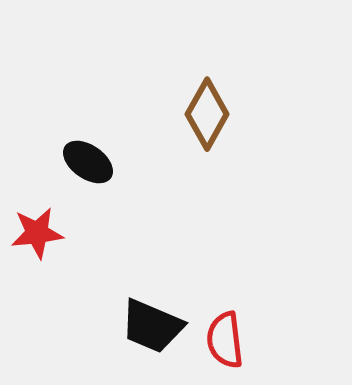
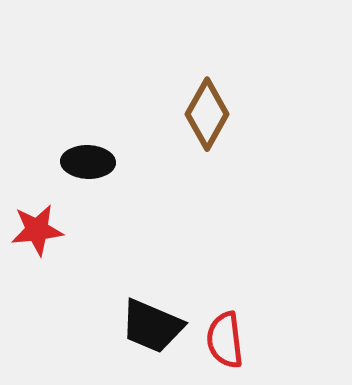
black ellipse: rotated 33 degrees counterclockwise
red star: moved 3 px up
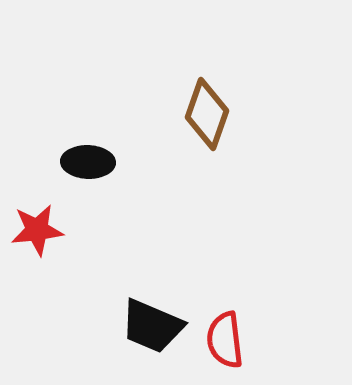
brown diamond: rotated 10 degrees counterclockwise
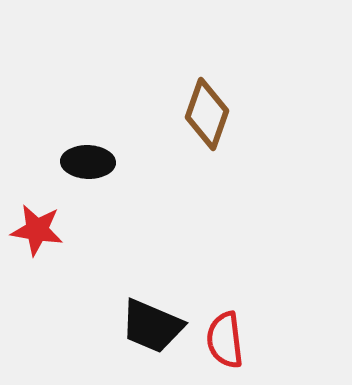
red star: rotated 16 degrees clockwise
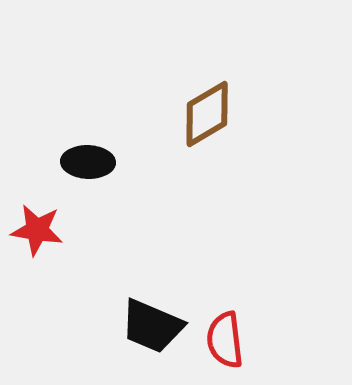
brown diamond: rotated 40 degrees clockwise
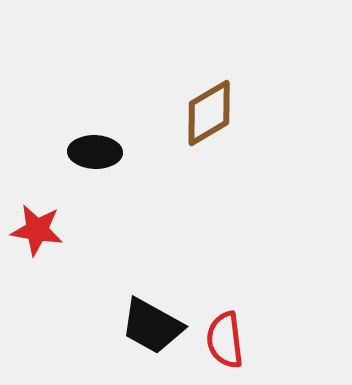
brown diamond: moved 2 px right, 1 px up
black ellipse: moved 7 px right, 10 px up
black trapezoid: rotated 6 degrees clockwise
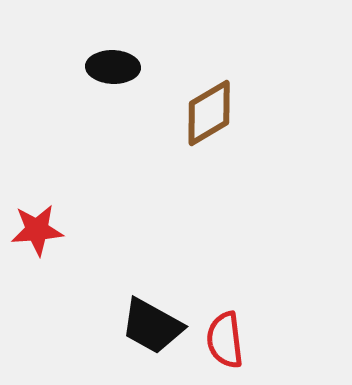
black ellipse: moved 18 px right, 85 px up
red star: rotated 14 degrees counterclockwise
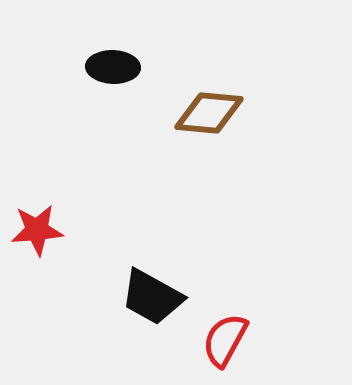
brown diamond: rotated 36 degrees clockwise
black trapezoid: moved 29 px up
red semicircle: rotated 36 degrees clockwise
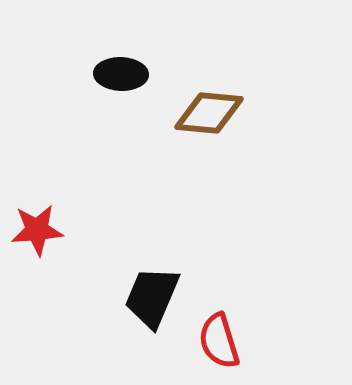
black ellipse: moved 8 px right, 7 px down
black trapezoid: rotated 84 degrees clockwise
red semicircle: moved 6 px left, 1 px down; rotated 46 degrees counterclockwise
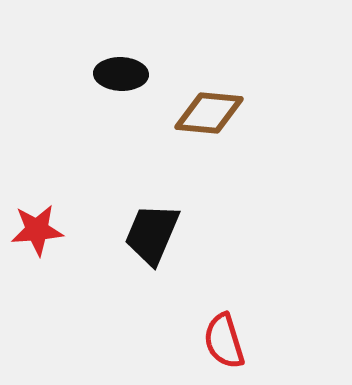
black trapezoid: moved 63 px up
red semicircle: moved 5 px right
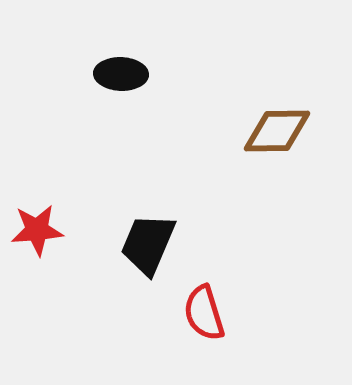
brown diamond: moved 68 px right, 18 px down; rotated 6 degrees counterclockwise
black trapezoid: moved 4 px left, 10 px down
red semicircle: moved 20 px left, 28 px up
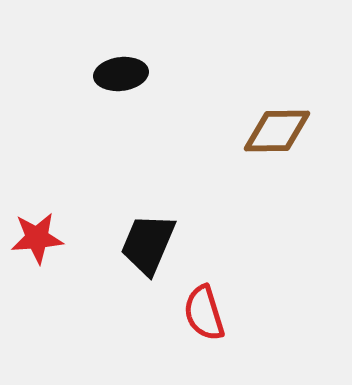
black ellipse: rotated 9 degrees counterclockwise
red star: moved 8 px down
